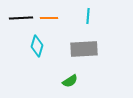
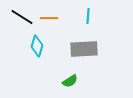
black line: moved 1 px right, 1 px up; rotated 35 degrees clockwise
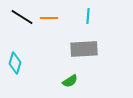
cyan diamond: moved 22 px left, 17 px down
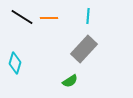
gray rectangle: rotated 44 degrees counterclockwise
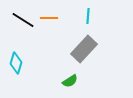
black line: moved 1 px right, 3 px down
cyan diamond: moved 1 px right
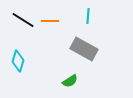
orange line: moved 1 px right, 3 px down
gray rectangle: rotated 76 degrees clockwise
cyan diamond: moved 2 px right, 2 px up
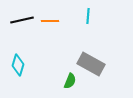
black line: moved 1 px left; rotated 45 degrees counterclockwise
gray rectangle: moved 7 px right, 15 px down
cyan diamond: moved 4 px down
green semicircle: rotated 35 degrees counterclockwise
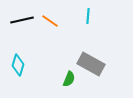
orange line: rotated 36 degrees clockwise
green semicircle: moved 1 px left, 2 px up
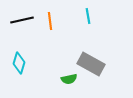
cyan line: rotated 14 degrees counterclockwise
orange line: rotated 48 degrees clockwise
cyan diamond: moved 1 px right, 2 px up
green semicircle: rotated 56 degrees clockwise
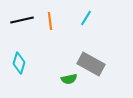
cyan line: moved 2 px left, 2 px down; rotated 42 degrees clockwise
